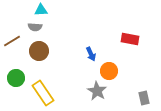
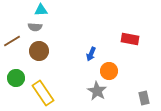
blue arrow: rotated 48 degrees clockwise
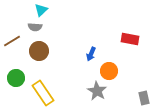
cyan triangle: rotated 40 degrees counterclockwise
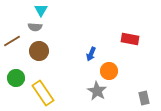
cyan triangle: rotated 16 degrees counterclockwise
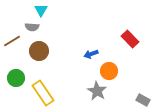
gray semicircle: moved 3 px left
red rectangle: rotated 36 degrees clockwise
blue arrow: rotated 48 degrees clockwise
gray rectangle: moved 1 px left, 2 px down; rotated 48 degrees counterclockwise
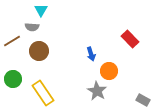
blue arrow: rotated 88 degrees counterclockwise
green circle: moved 3 px left, 1 px down
